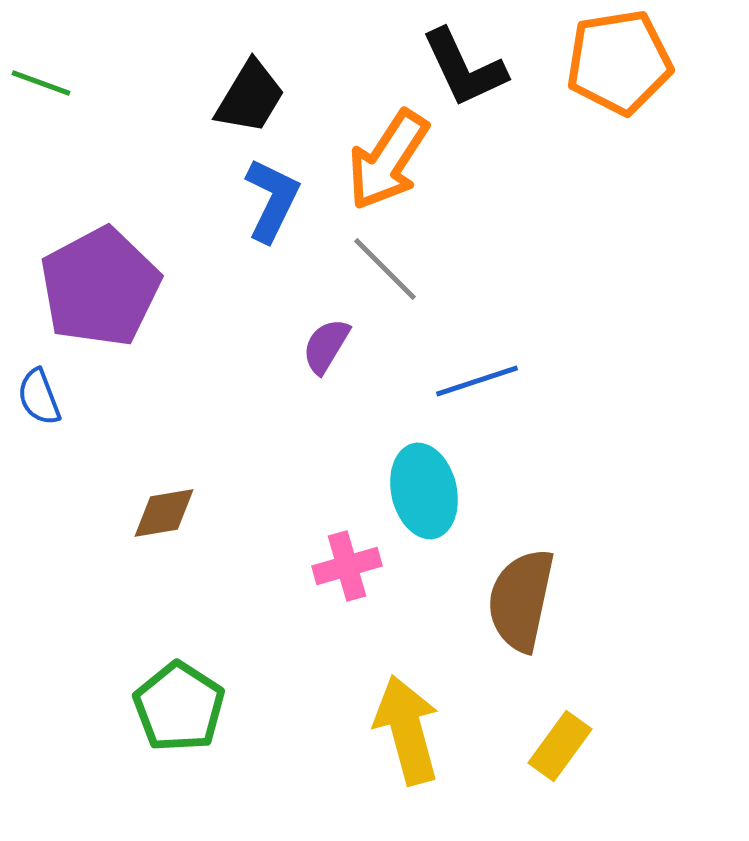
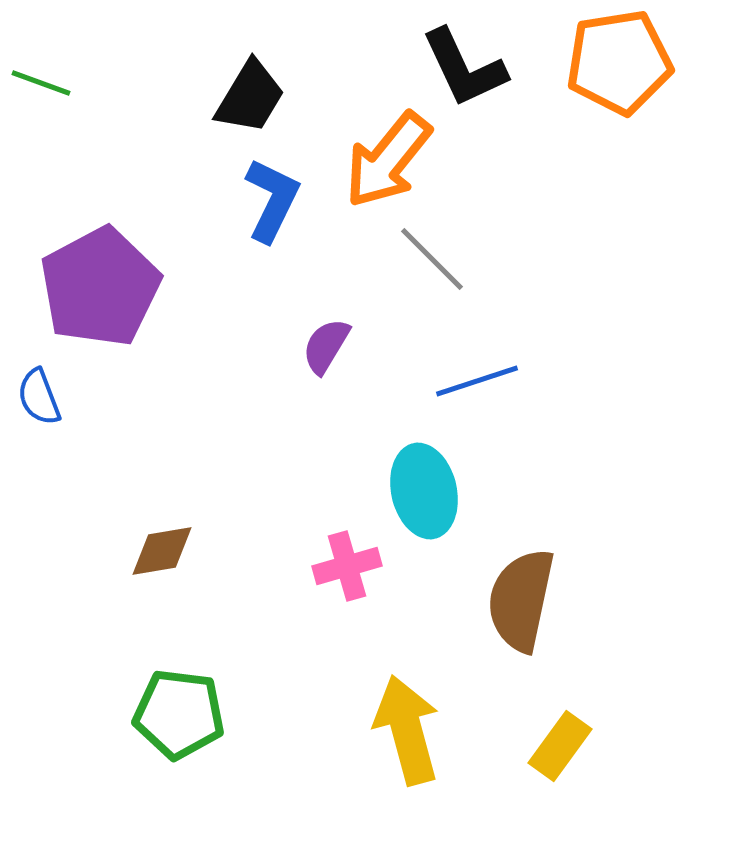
orange arrow: rotated 6 degrees clockwise
gray line: moved 47 px right, 10 px up
brown diamond: moved 2 px left, 38 px down
green pentagon: moved 7 px down; rotated 26 degrees counterclockwise
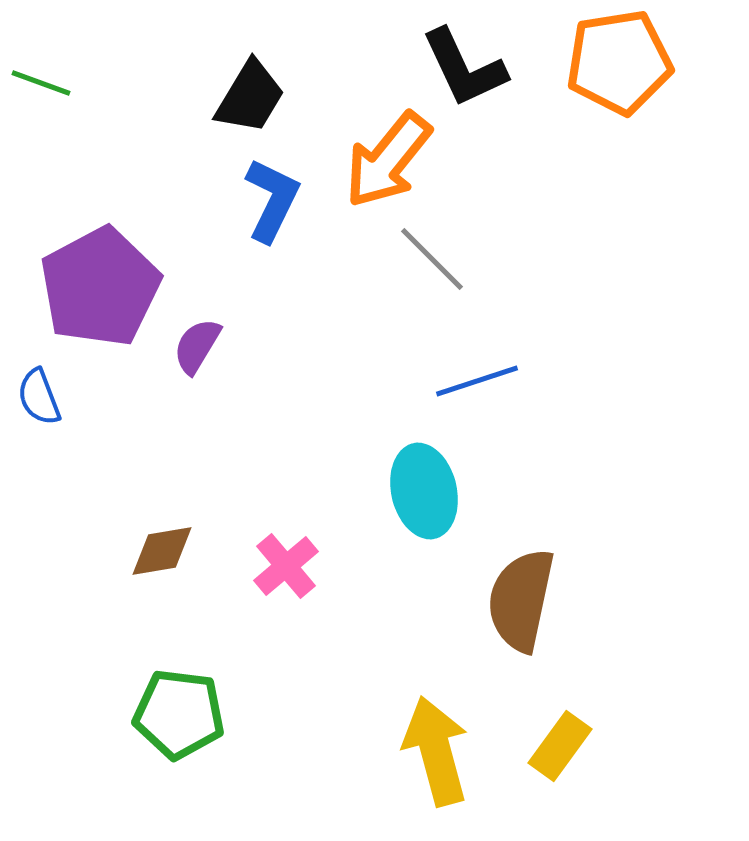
purple semicircle: moved 129 px left
pink cross: moved 61 px left; rotated 24 degrees counterclockwise
yellow arrow: moved 29 px right, 21 px down
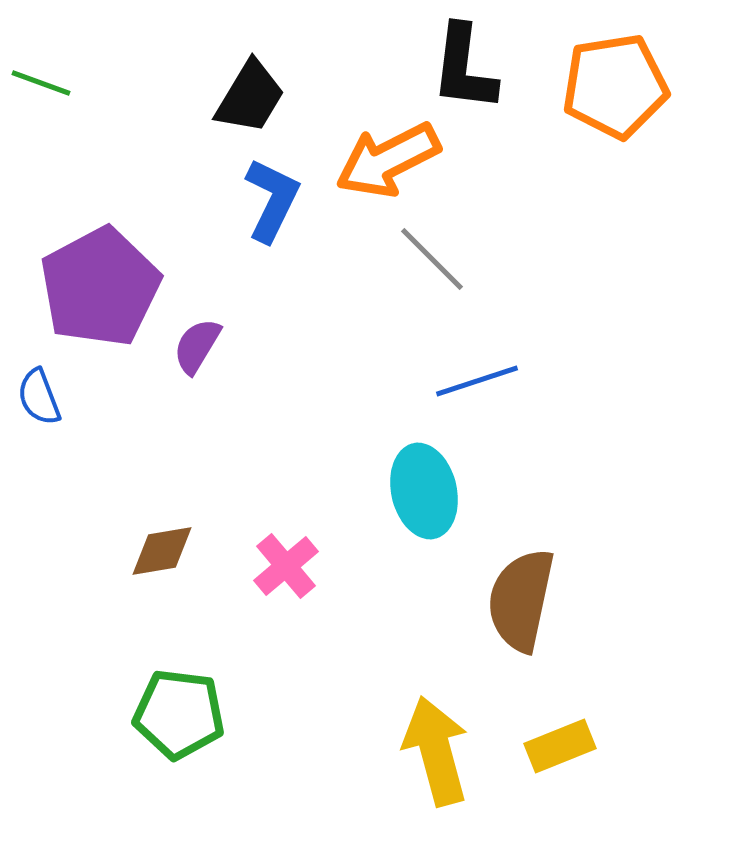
orange pentagon: moved 4 px left, 24 px down
black L-shape: rotated 32 degrees clockwise
orange arrow: rotated 24 degrees clockwise
yellow rectangle: rotated 32 degrees clockwise
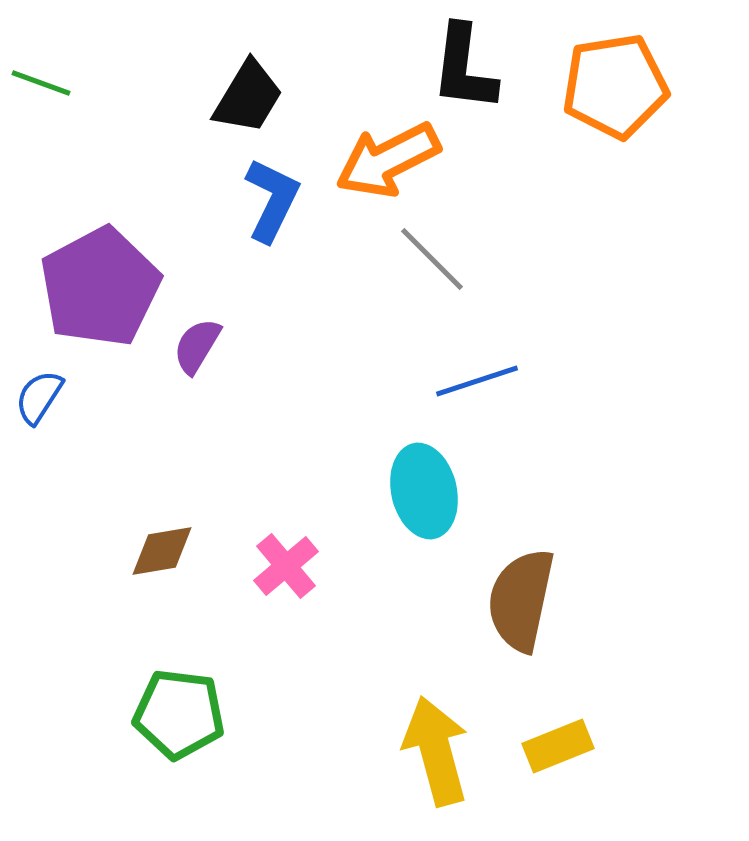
black trapezoid: moved 2 px left
blue semicircle: rotated 54 degrees clockwise
yellow rectangle: moved 2 px left
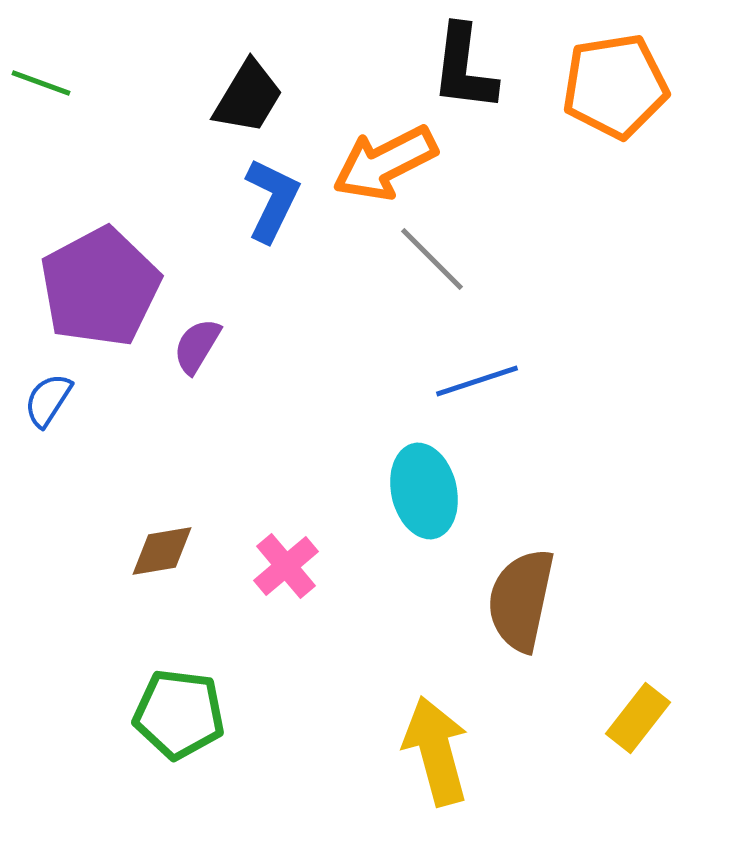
orange arrow: moved 3 px left, 3 px down
blue semicircle: moved 9 px right, 3 px down
yellow rectangle: moved 80 px right, 28 px up; rotated 30 degrees counterclockwise
